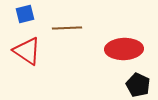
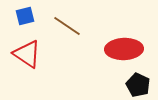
blue square: moved 2 px down
brown line: moved 2 px up; rotated 36 degrees clockwise
red triangle: moved 3 px down
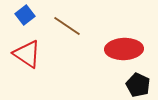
blue square: moved 1 px up; rotated 24 degrees counterclockwise
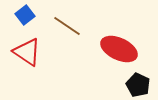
red ellipse: moved 5 px left; rotated 27 degrees clockwise
red triangle: moved 2 px up
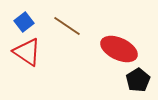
blue square: moved 1 px left, 7 px down
black pentagon: moved 5 px up; rotated 15 degrees clockwise
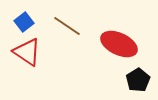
red ellipse: moved 5 px up
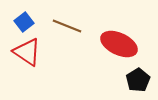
brown line: rotated 12 degrees counterclockwise
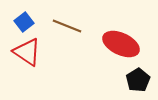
red ellipse: moved 2 px right
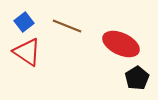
black pentagon: moved 1 px left, 2 px up
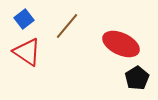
blue square: moved 3 px up
brown line: rotated 72 degrees counterclockwise
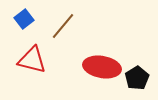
brown line: moved 4 px left
red ellipse: moved 19 px left, 23 px down; rotated 15 degrees counterclockwise
red triangle: moved 5 px right, 8 px down; rotated 20 degrees counterclockwise
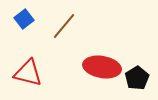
brown line: moved 1 px right
red triangle: moved 4 px left, 13 px down
